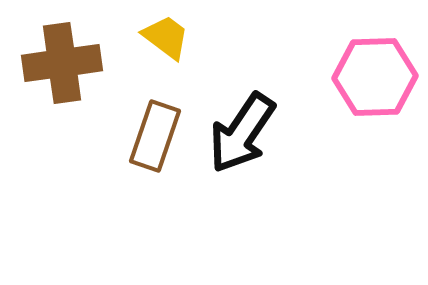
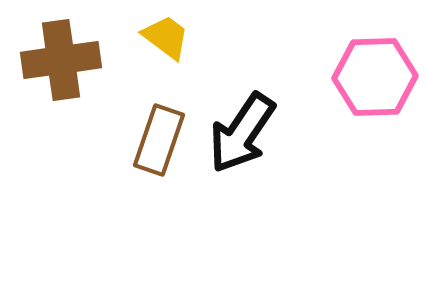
brown cross: moved 1 px left, 3 px up
brown rectangle: moved 4 px right, 4 px down
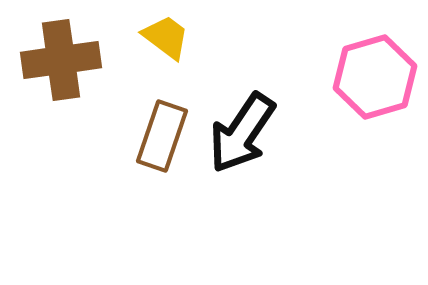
pink hexagon: rotated 14 degrees counterclockwise
brown rectangle: moved 3 px right, 4 px up
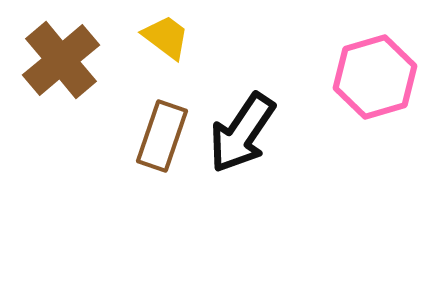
brown cross: rotated 32 degrees counterclockwise
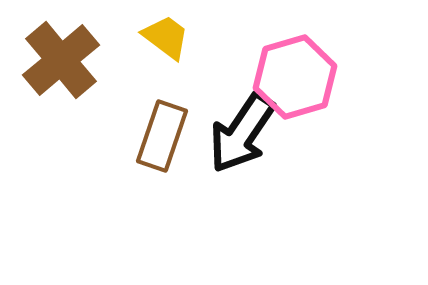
pink hexagon: moved 80 px left
